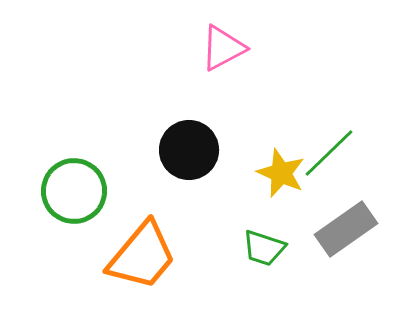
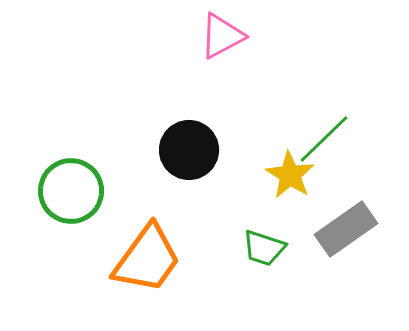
pink triangle: moved 1 px left, 12 px up
green line: moved 5 px left, 14 px up
yellow star: moved 9 px right, 2 px down; rotated 9 degrees clockwise
green circle: moved 3 px left
orange trapezoid: moved 5 px right, 3 px down; rotated 4 degrees counterclockwise
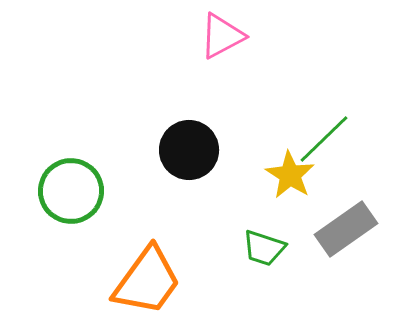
orange trapezoid: moved 22 px down
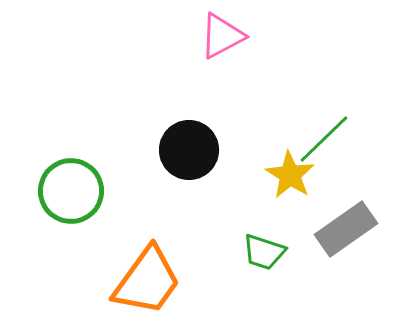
green trapezoid: moved 4 px down
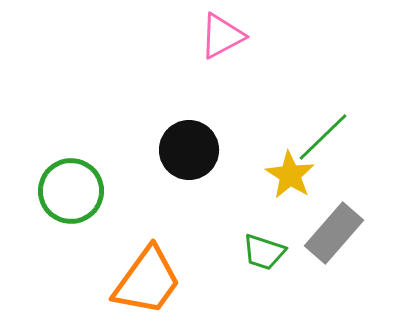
green line: moved 1 px left, 2 px up
gray rectangle: moved 12 px left, 4 px down; rotated 14 degrees counterclockwise
